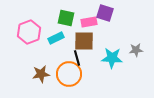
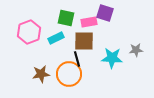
black line: moved 1 px down
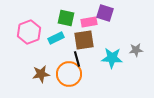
brown square: moved 1 px up; rotated 10 degrees counterclockwise
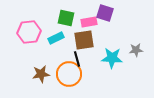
pink hexagon: rotated 15 degrees clockwise
